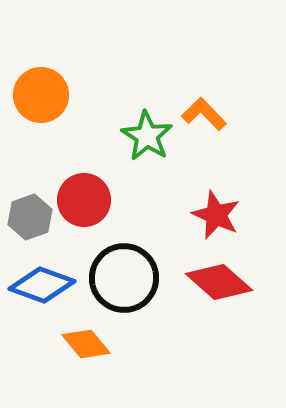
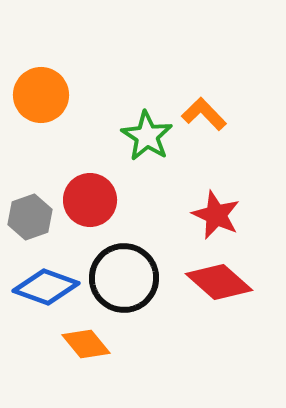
red circle: moved 6 px right
blue diamond: moved 4 px right, 2 px down
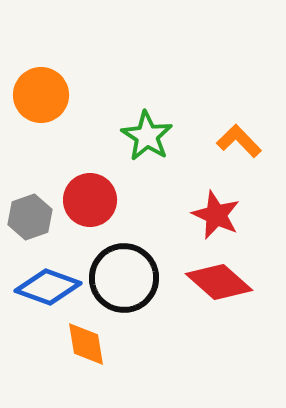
orange L-shape: moved 35 px right, 27 px down
blue diamond: moved 2 px right
orange diamond: rotated 30 degrees clockwise
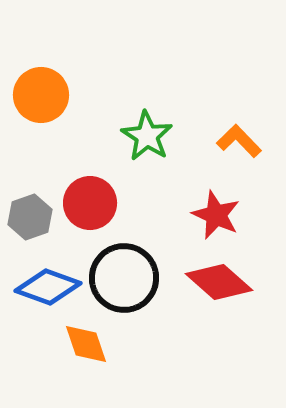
red circle: moved 3 px down
orange diamond: rotated 9 degrees counterclockwise
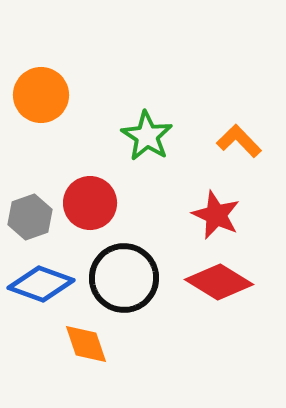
red diamond: rotated 10 degrees counterclockwise
blue diamond: moved 7 px left, 3 px up
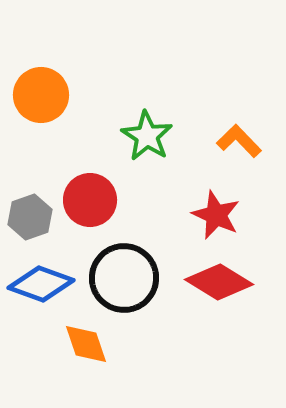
red circle: moved 3 px up
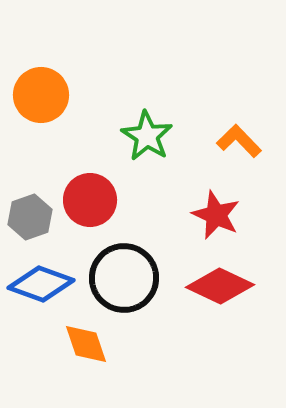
red diamond: moved 1 px right, 4 px down; rotated 6 degrees counterclockwise
